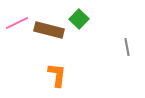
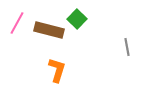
green square: moved 2 px left
pink line: rotated 35 degrees counterclockwise
orange L-shape: moved 5 px up; rotated 10 degrees clockwise
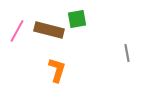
green square: rotated 36 degrees clockwise
pink line: moved 8 px down
gray line: moved 6 px down
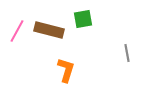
green square: moved 6 px right
orange L-shape: moved 9 px right
